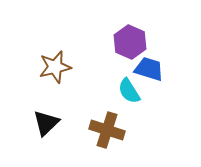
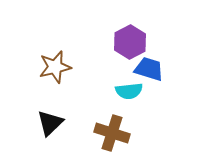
purple hexagon: rotated 8 degrees clockwise
cyan semicircle: rotated 64 degrees counterclockwise
black triangle: moved 4 px right
brown cross: moved 5 px right, 3 px down
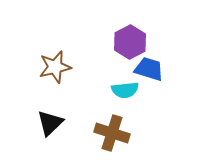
cyan semicircle: moved 4 px left, 1 px up
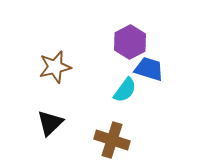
cyan semicircle: rotated 48 degrees counterclockwise
brown cross: moved 7 px down
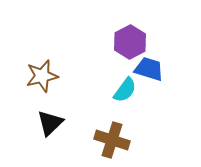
brown star: moved 13 px left, 9 px down
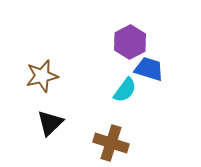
brown cross: moved 1 px left, 3 px down
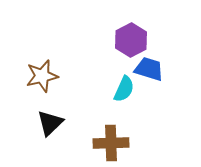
purple hexagon: moved 1 px right, 2 px up
cyan semicircle: moved 1 px left, 1 px up; rotated 12 degrees counterclockwise
brown cross: rotated 20 degrees counterclockwise
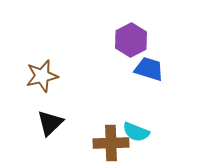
cyan semicircle: moved 12 px right, 43 px down; rotated 88 degrees clockwise
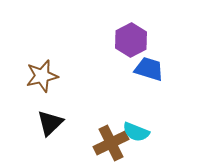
brown cross: rotated 24 degrees counterclockwise
